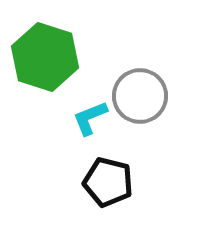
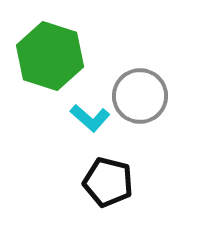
green hexagon: moved 5 px right, 1 px up
cyan L-shape: rotated 117 degrees counterclockwise
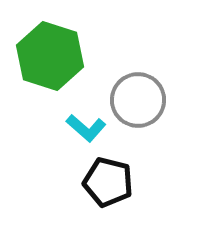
gray circle: moved 2 px left, 4 px down
cyan L-shape: moved 4 px left, 10 px down
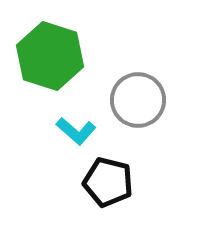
cyan L-shape: moved 10 px left, 3 px down
